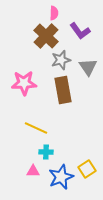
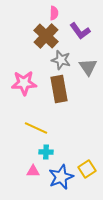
gray star: rotated 30 degrees clockwise
brown rectangle: moved 4 px left, 1 px up
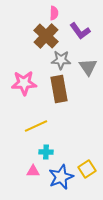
gray star: rotated 12 degrees counterclockwise
yellow line: moved 2 px up; rotated 50 degrees counterclockwise
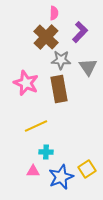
purple L-shape: moved 1 px down; rotated 100 degrees counterclockwise
brown cross: moved 1 px down
pink star: moved 2 px right; rotated 25 degrees clockwise
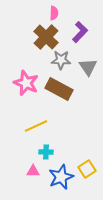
brown rectangle: rotated 52 degrees counterclockwise
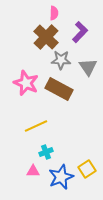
cyan cross: rotated 24 degrees counterclockwise
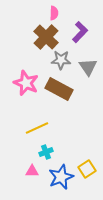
yellow line: moved 1 px right, 2 px down
pink triangle: moved 1 px left
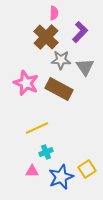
gray triangle: moved 3 px left
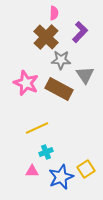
gray triangle: moved 8 px down
yellow square: moved 1 px left
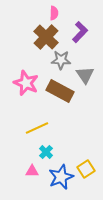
brown rectangle: moved 1 px right, 2 px down
cyan cross: rotated 24 degrees counterclockwise
